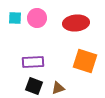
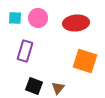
pink circle: moved 1 px right
purple rectangle: moved 8 px left, 11 px up; rotated 70 degrees counterclockwise
brown triangle: rotated 32 degrees counterclockwise
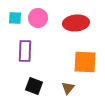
purple rectangle: rotated 15 degrees counterclockwise
orange square: moved 1 px down; rotated 15 degrees counterclockwise
brown triangle: moved 10 px right
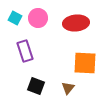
cyan square: rotated 24 degrees clockwise
purple rectangle: rotated 20 degrees counterclockwise
orange square: moved 1 px down
black square: moved 2 px right
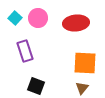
cyan square: rotated 16 degrees clockwise
brown triangle: moved 14 px right
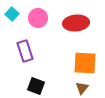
cyan square: moved 3 px left, 4 px up
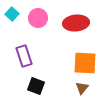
purple rectangle: moved 1 px left, 5 px down
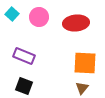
pink circle: moved 1 px right, 1 px up
purple rectangle: rotated 50 degrees counterclockwise
black square: moved 12 px left
